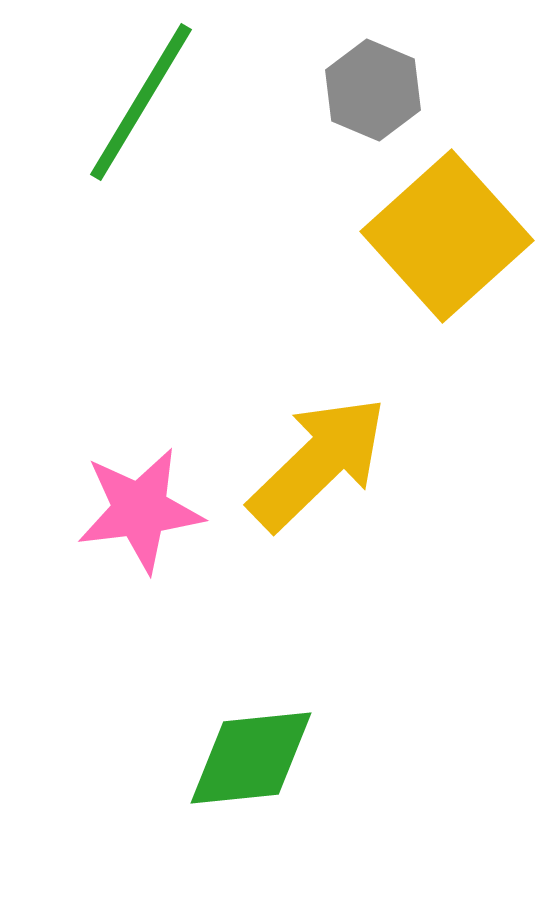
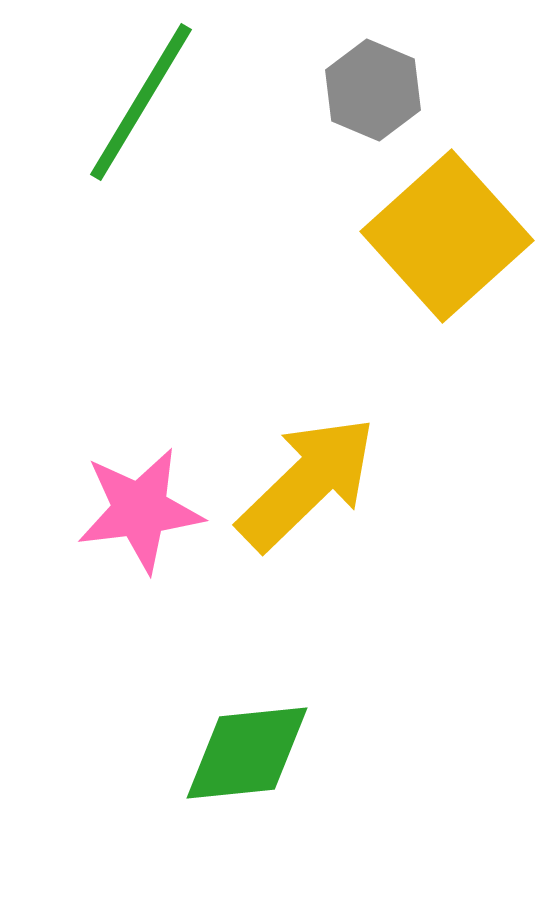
yellow arrow: moved 11 px left, 20 px down
green diamond: moved 4 px left, 5 px up
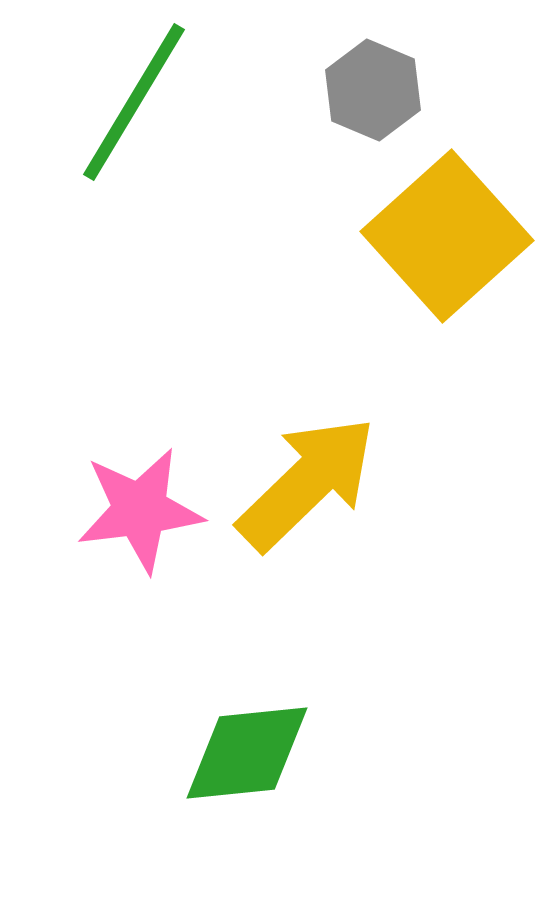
green line: moved 7 px left
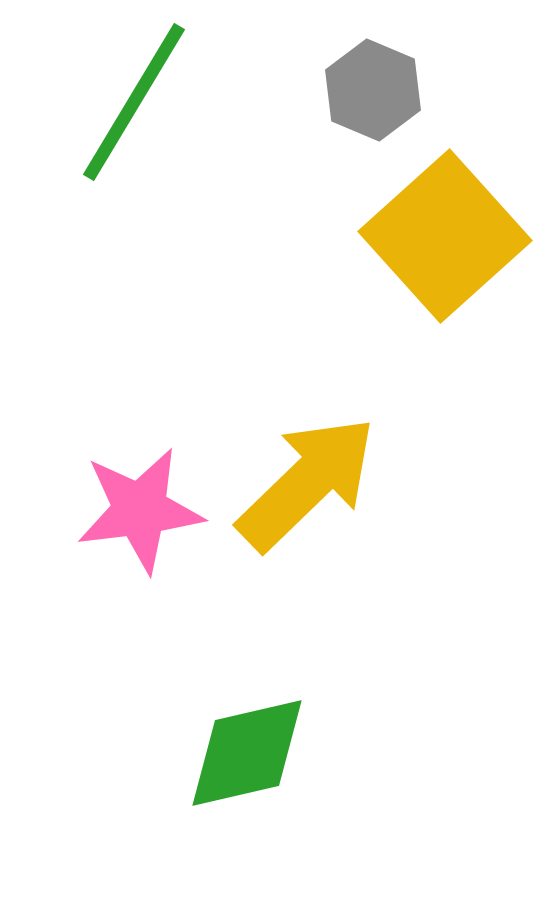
yellow square: moved 2 px left
green diamond: rotated 7 degrees counterclockwise
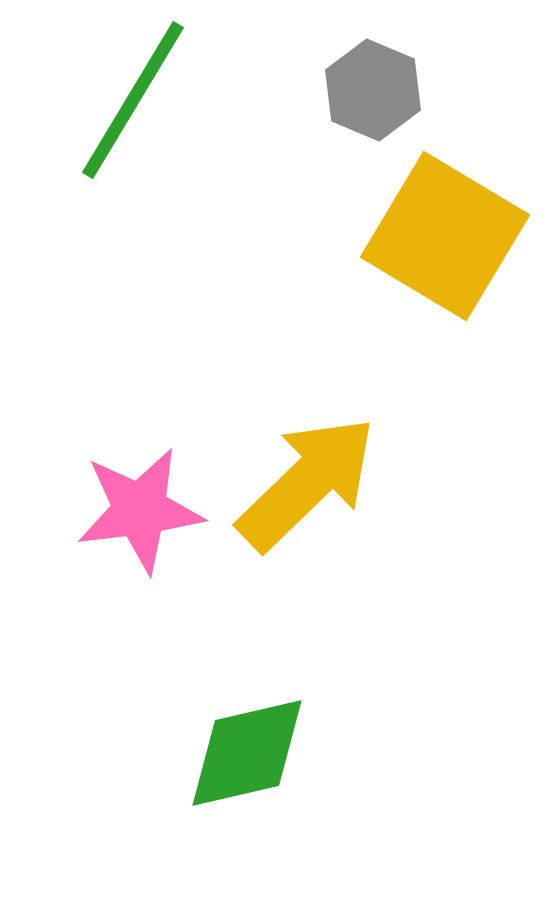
green line: moved 1 px left, 2 px up
yellow square: rotated 17 degrees counterclockwise
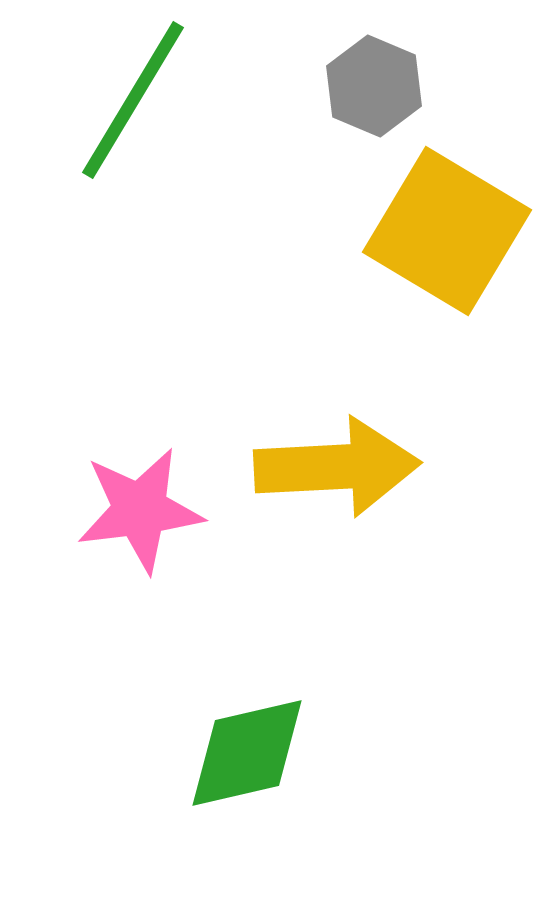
gray hexagon: moved 1 px right, 4 px up
yellow square: moved 2 px right, 5 px up
yellow arrow: moved 30 px right, 16 px up; rotated 41 degrees clockwise
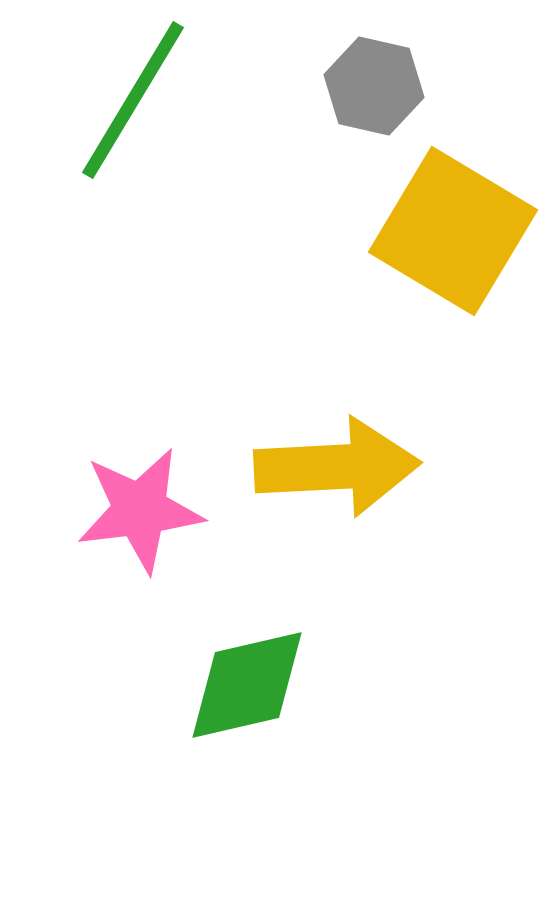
gray hexagon: rotated 10 degrees counterclockwise
yellow square: moved 6 px right
green diamond: moved 68 px up
